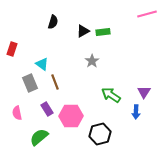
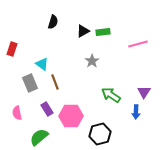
pink line: moved 9 px left, 30 px down
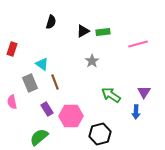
black semicircle: moved 2 px left
pink semicircle: moved 5 px left, 11 px up
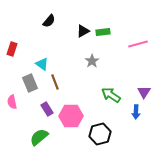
black semicircle: moved 2 px left, 1 px up; rotated 24 degrees clockwise
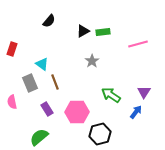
blue arrow: rotated 144 degrees counterclockwise
pink hexagon: moved 6 px right, 4 px up
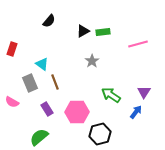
pink semicircle: rotated 48 degrees counterclockwise
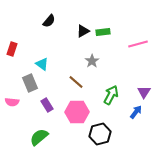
brown line: moved 21 px right; rotated 28 degrees counterclockwise
green arrow: rotated 84 degrees clockwise
pink semicircle: rotated 24 degrees counterclockwise
purple rectangle: moved 4 px up
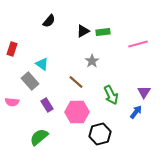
gray rectangle: moved 2 px up; rotated 18 degrees counterclockwise
green arrow: rotated 126 degrees clockwise
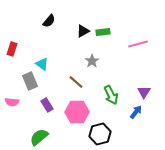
gray rectangle: rotated 18 degrees clockwise
